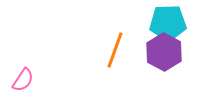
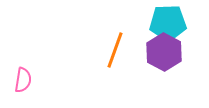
pink semicircle: rotated 25 degrees counterclockwise
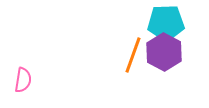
cyan pentagon: moved 2 px left
orange line: moved 18 px right, 5 px down
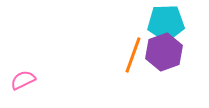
purple hexagon: rotated 12 degrees clockwise
pink semicircle: rotated 125 degrees counterclockwise
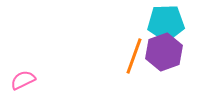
orange line: moved 1 px right, 1 px down
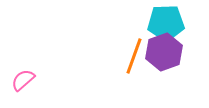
pink semicircle: rotated 15 degrees counterclockwise
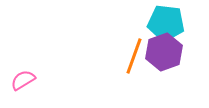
cyan pentagon: rotated 9 degrees clockwise
pink semicircle: rotated 10 degrees clockwise
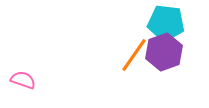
orange line: moved 1 px up; rotated 15 degrees clockwise
pink semicircle: rotated 50 degrees clockwise
